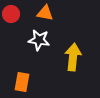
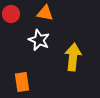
white star: rotated 15 degrees clockwise
orange rectangle: rotated 18 degrees counterclockwise
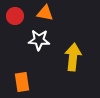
red circle: moved 4 px right, 2 px down
white star: rotated 20 degrees counterclockwise
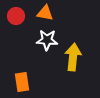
red circle: moved 1 px right
white star: moved 8 px right
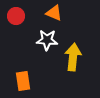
orange triangle: moved 9 px right; rotated 12 degrees clockwise
orange rectangle: moved 1 px right, 1 px up
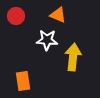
orange triangle: moved 4 px right, 2 px down
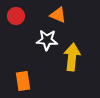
yellow arrow: moved 1 px left
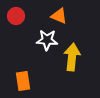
orange triangle: moved 1 px right, 1 px down
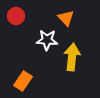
orange triangle: moved 7 px right, 2 px down; rotated 24 degrees clockwise
orange rectangle: rotated 42 degrees clockwise
